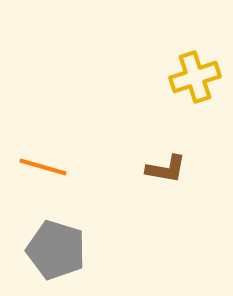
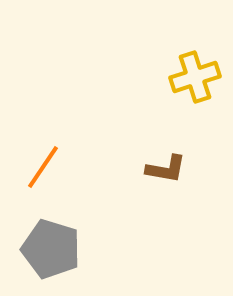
orange line: rotated 72 degrees counterclockwise
gray pentagon: moved 5 px left, 1 px up
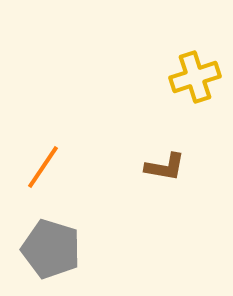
brown L-shape: moved 1 px left, 2 px up
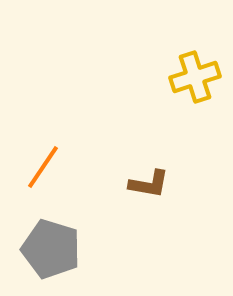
brown L-shape: moved 16 px left, 17 px down
